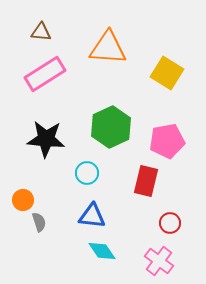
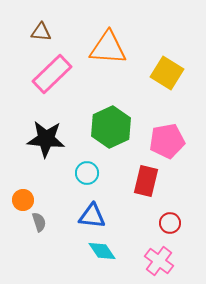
pink rectangle: moved 7 px right; rotated 12 degrees counterclockwise
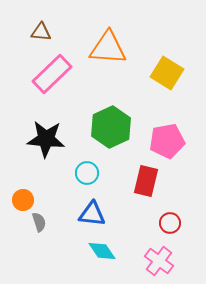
blue triangle: moved 2 px up
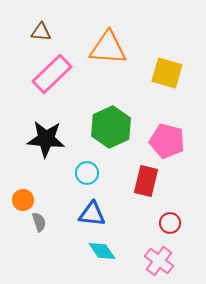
yellow square: rotated 16 degrees counterclockwise
pink pentagon: rotated 24 degrees clockwise
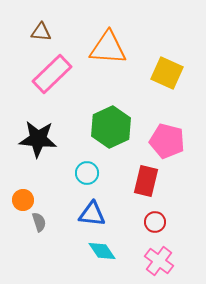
yellow square: rotated 8 degrees clockwise
black star: moved 8 px left
red circle: moved 15 px left, 1 px up
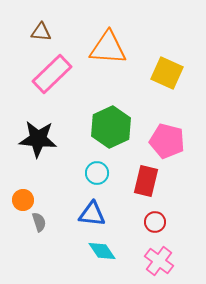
cyan circle: moved 10 px right
